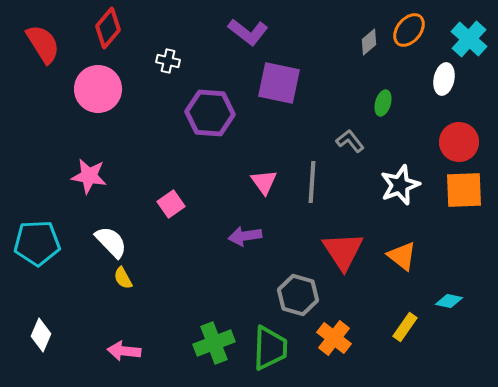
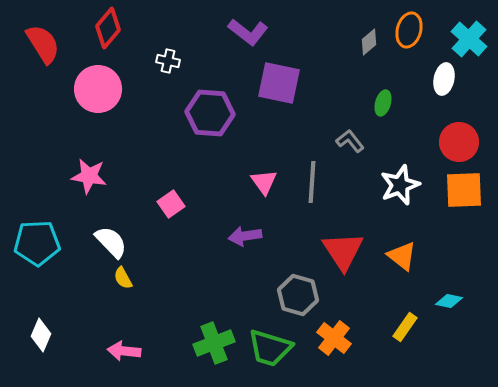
orange ellipse: rotated 24 degrees counterclockwise
green trapezoid: rotated 105 degrees clockwise
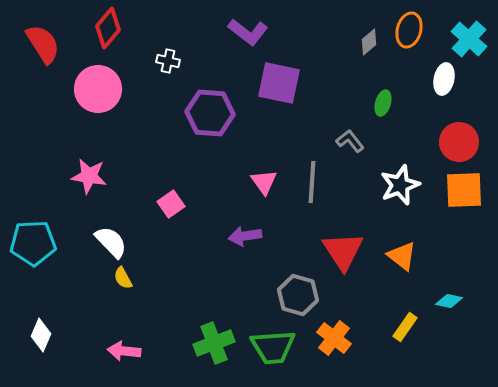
cyan pentagon: moved 4 px left
green trapezoid: moved 3 px right, 1 px up; rotated 21 degrees counterclockwise
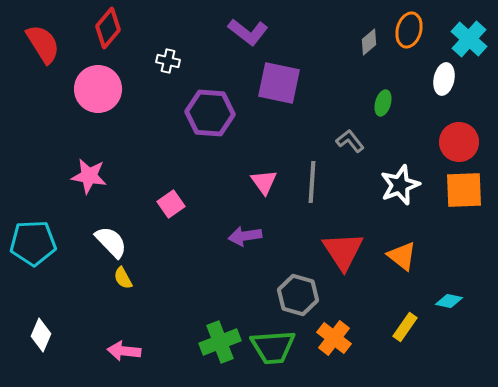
green cross: moved 6 px right, 1 px up
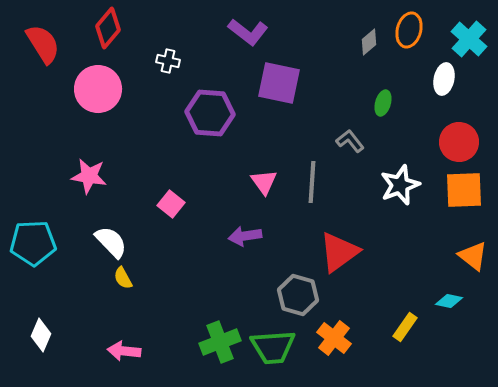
pink square: rotated 16 degrees counterclockwise
red triangle: moved 4 px left, 1 px down; rotated 27 degrees clockwise
orange triangle: moved 71 px right
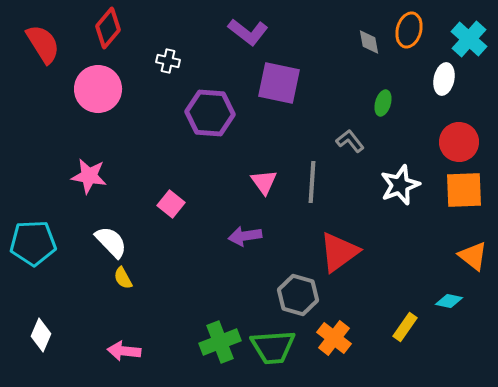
gray diamond: rotated 60 degrees counterclockwise
